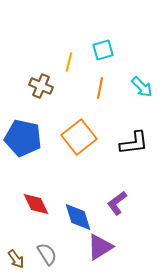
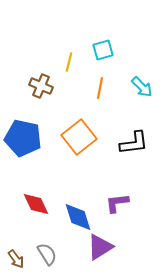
purple L-shape: rotated 30 degrees clockwise
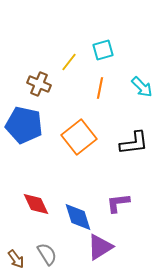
yellow line: rotated 24 degrees clockwise
brown cross: moved 2 px left, 2 px up
blue pentagon: moved 1 px right, 13 px up
purple L-shape: moved 1 px right
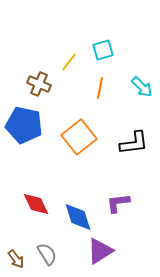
purple triangle: moved 4 px down
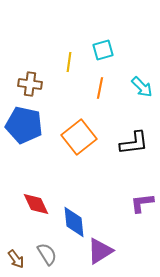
yellow line: rotated 30 degrees counterclockwise
brown cross: moved 9 px left; rotated 15 degrees counterclockwise
purple L-shape: moved 24 px right
blue diamond: moved 4 px left, 5 px down; rotated 12 degrees clockwise
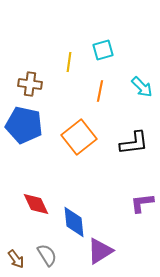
orange line: moved 3 px down
gray semicircle: moved 1 px down
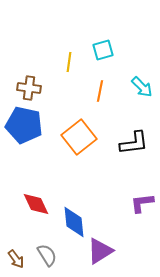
brown cross: moved 1 px left, 4 px down
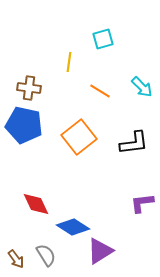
cyan square: moved 11 px up
orange line: rotated 70 degrees counterclockwise
blue diamond: moved 1 px left, 5 px down; rotated 52 degrees counterclockwise
gray semicircle: moved 1 px left
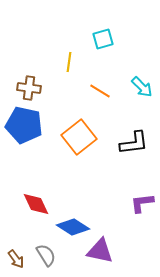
purple triangle: rotated 44 degrees clockwise
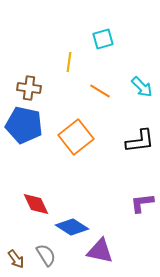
orange square: moved 3 px left
black L-shape: moved 6 px right, 2 px up
blue diamond: moved 1 px left
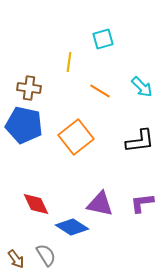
purple triangle: moved 47 px up
